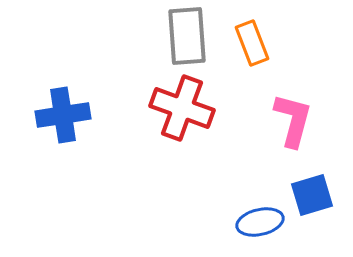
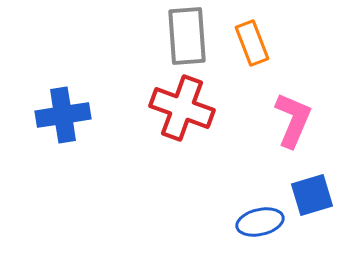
pink L-shape: rotated 8 degrees clockwise
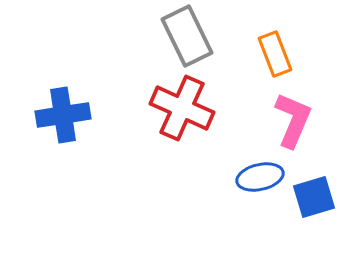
gray rectangle: rotated 22 degrees counterclockwise
orange rectangle: moved 23 px right, 11 px down
red cross: rotated 4 degrees clockwise
blue square: moved 2 px right, 2 px down
blue ellipse: moved 45 px up
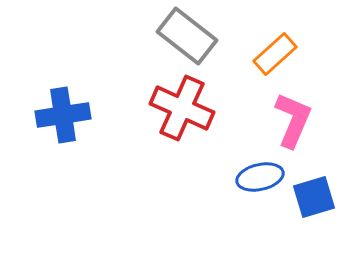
gray rectangle: rotated 26 degrees counterclockwise
orange rectangle: rotated 69 degrees clockwise
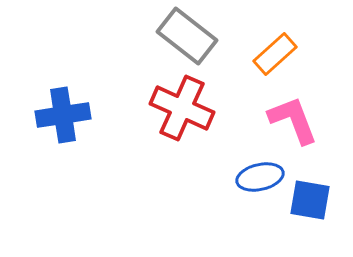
pink L-shape: rotated 44 degrees counterclockwise
blue square: moved 4 px left, 3 px down; rotated 27 degrees clockwise
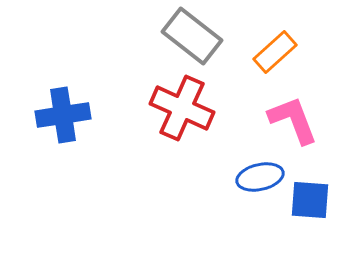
gray rectangle: moved 5 px right
orange rectangle: moved 2 px up
blue square: rotated 6 degrees counterclockwise
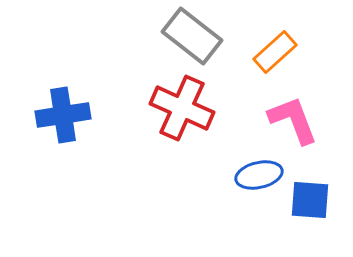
blue ellipse: moved 1 px left, 2 px up
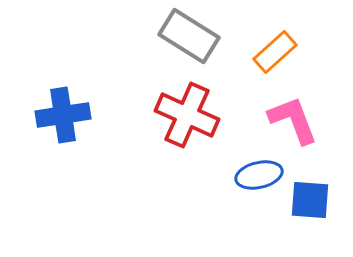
gray rectangle: moved 3 px left; rotated 6 degrees counterclockwise
red cross: moved 5 px right, 7 px down
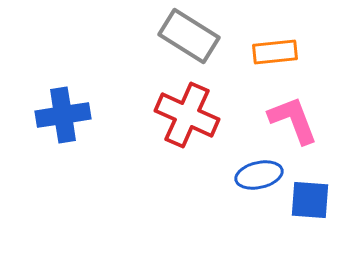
orange rectangle: rotated 36 degrees clockwise
